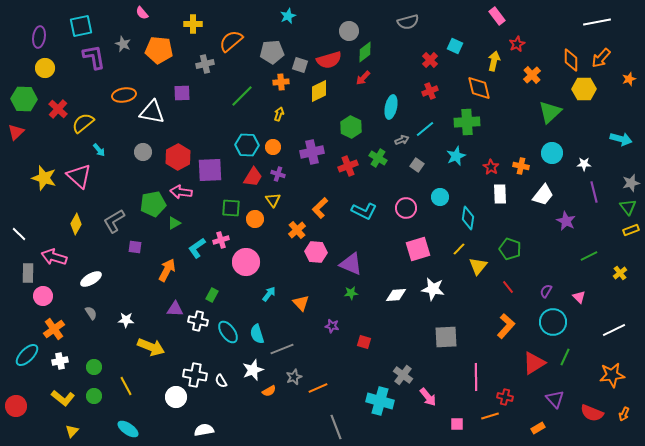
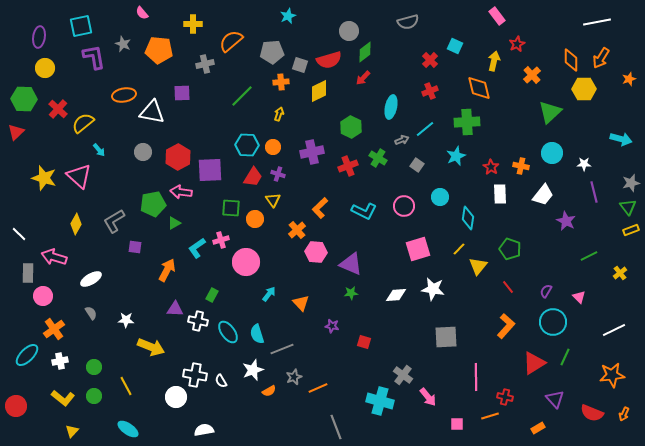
orange arrow at (601, 58): rotated 10 degrees counterclockwise
pink circle at (406, 208): moved 2 px left, 2 px up
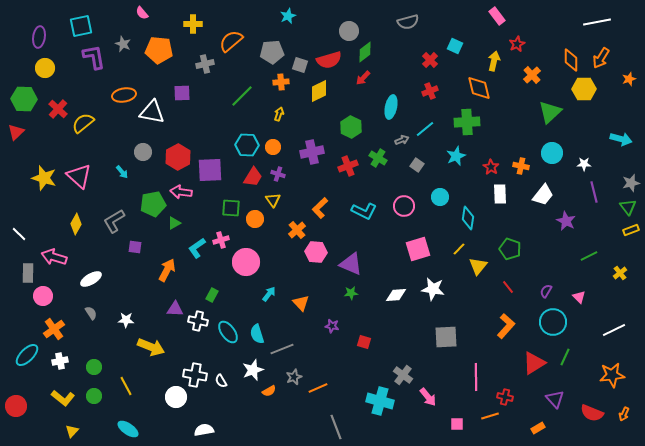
cyan arrow at (99, 150): moved 23 px right, 22 px down
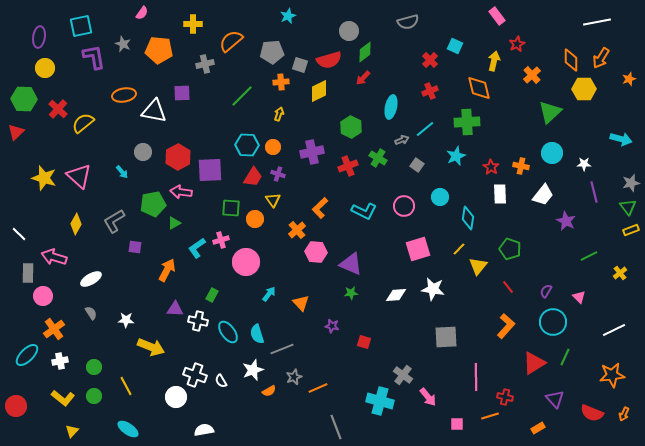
pink semicircle at (142, 13): rotated 104 degrees counterclockwise
white triangle at (152, 112): moved 2 px right, 1 px up
white cross at (195, 375): rotated 10 degrees clockwise
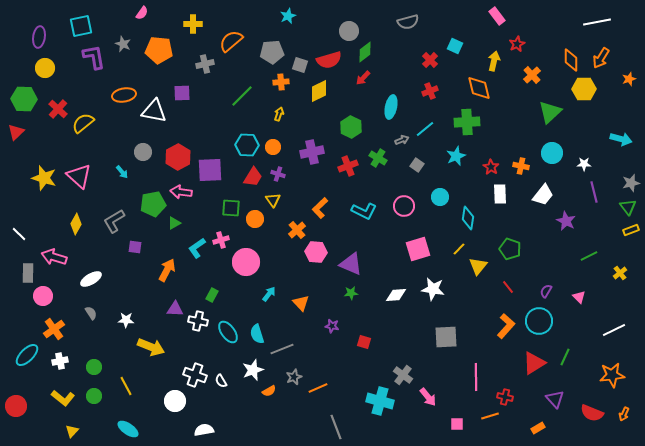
cyan circle at (553, 322): moved 14 px left, 1 px up
white circle at (176, 397): moved 1 px left, 4 px down
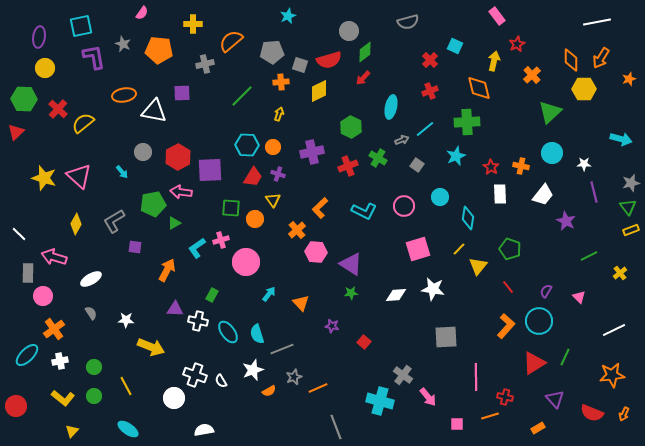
purple triangle at (351, 264): rotated 10 degrees clockwise
red square at (364, 342): rotated 24 degrees clockwise
white circle at (175, 401): moved 1 px left, 3 px up
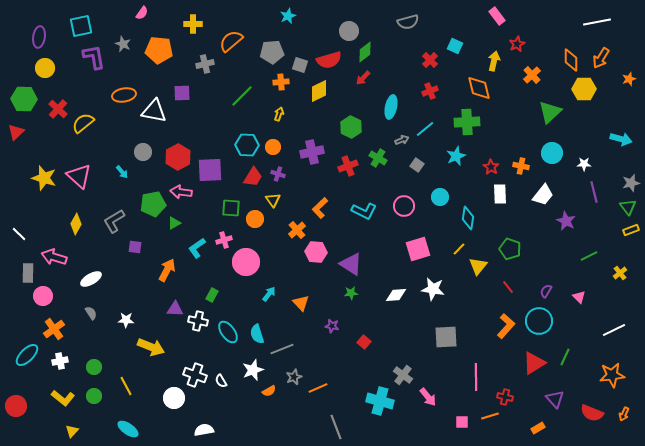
pink cross at (221, 240): moved 3 px right
pink square at (457, 424): moved 5 px right, 2 px up
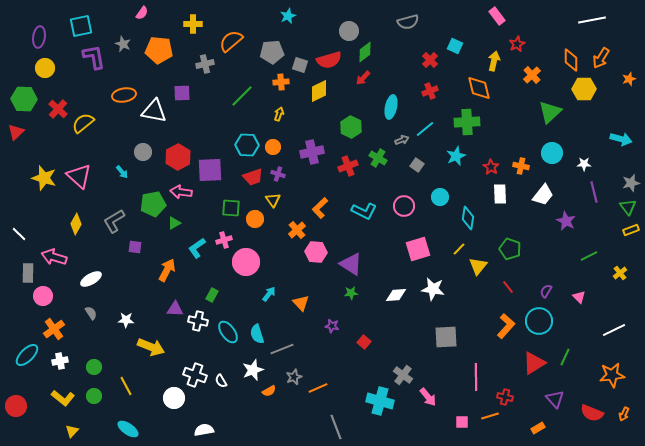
white line at (597, 22): moved 5 px left, 2 px up
red trapezoid at (253, 177): rotated 40 degrees clockwise
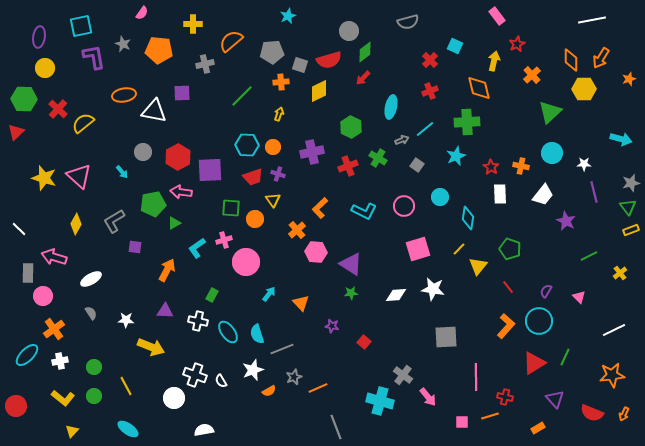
white line at (19, 234): moved 5 px up
purple triangle at (175, 309): moved 10 px left, 2 px down
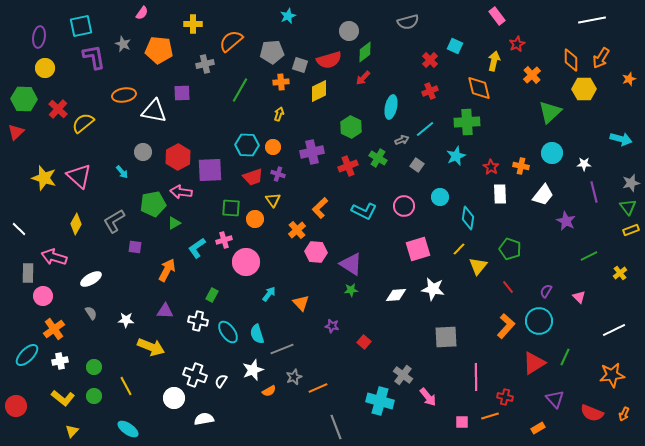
green line at (242, 96): moved 2 px left, 6 px up; rotated 15 degrees counterclockwise
green star at (351, 293): moved 3 px up
white semicircle at (221, 381): rotated 64 degrees clockwise
white semicircle at (204, 430): moved 11 px up
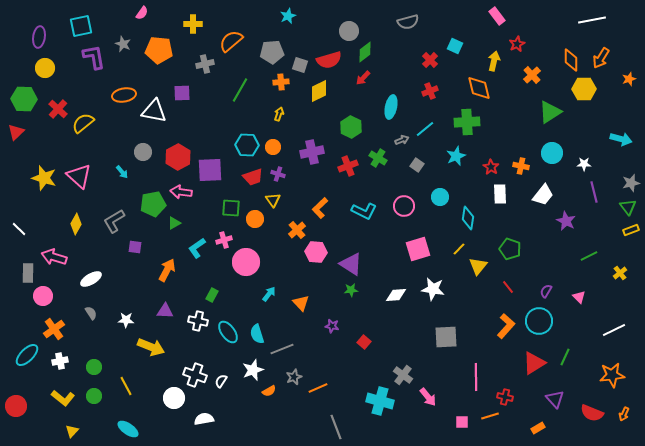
green triangle at (550, 112): rotated 10 degrees clockwise
